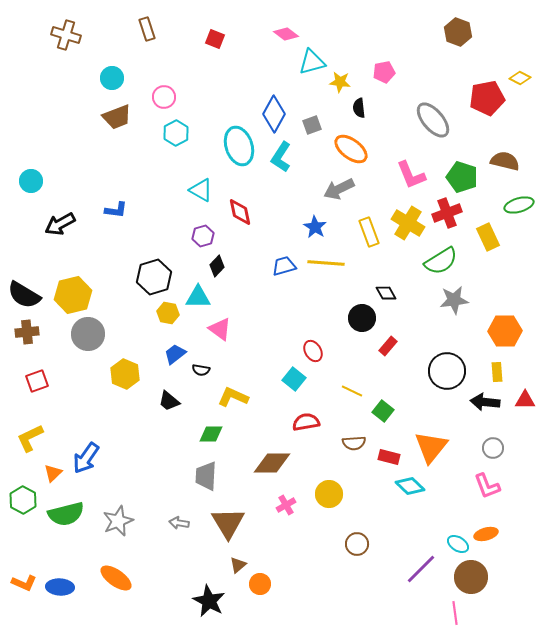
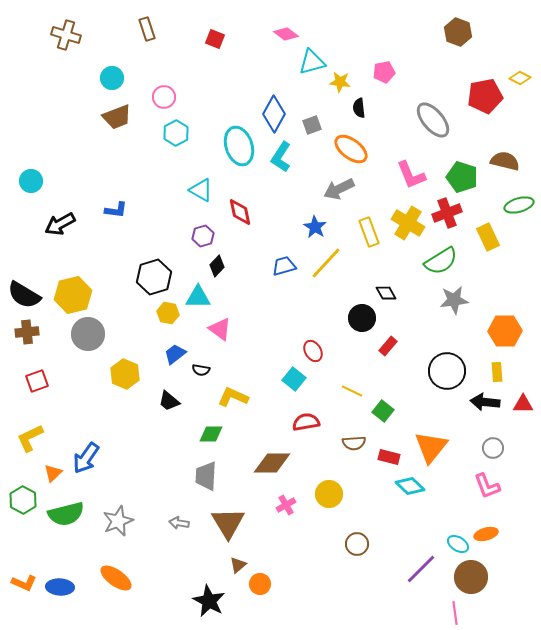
red pentagon at (487, 98): moved 2 px left, 2 px up
yellow line at (326, 263): rotated 51 degrees counterclockwise
red triangle at (525, 400): moved 2 px left, 4 px down
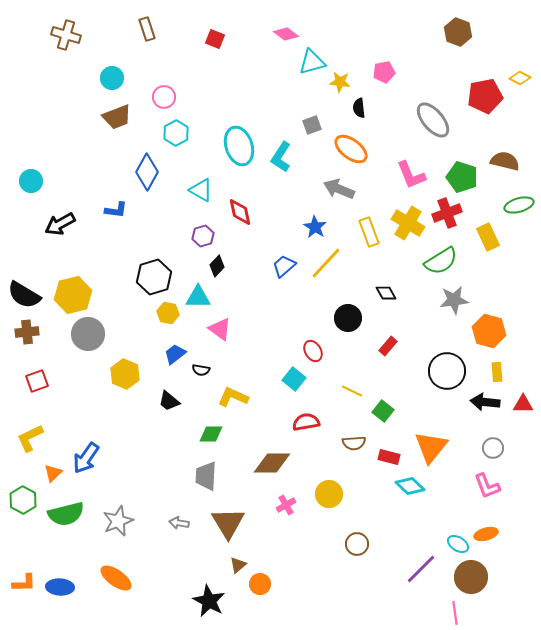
blue diamond at (274, 114): moved 127 px left, 58 px down
gray arrow at (339, 189): rotated 48 degrees clockwise
blue trapezoid at (284, 266): rotated 25 degrees counterclockwise
black circle at (362, 318): moved 14 px left
orange hexagon at (505, 331): moved 16 px left; rotated 16 degrees clockwise
orange L-shape at (24, 583): rotated 25 degrees counterclockwise
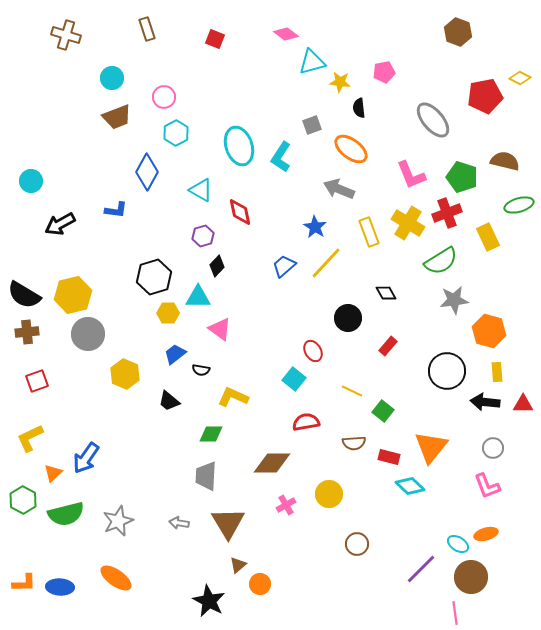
yellow hexagon at (168, 313): rotated 10 degrees counterclockwise
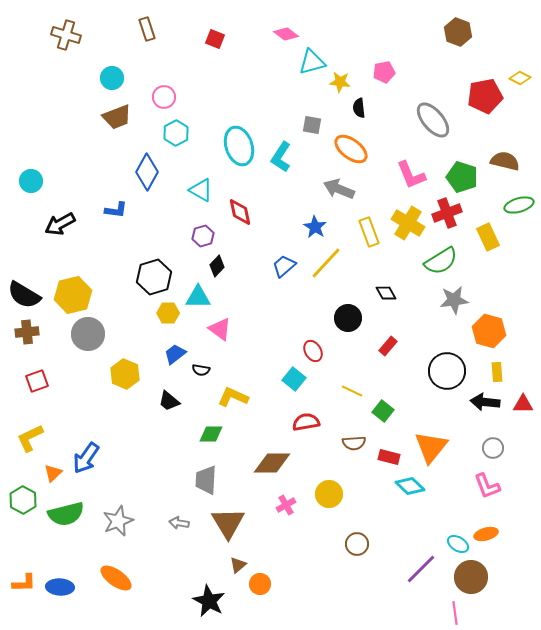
gray square at (312, 125): rotated 30 degrees clockwise
gray trapezoid at (206, 476): moved 4 px down
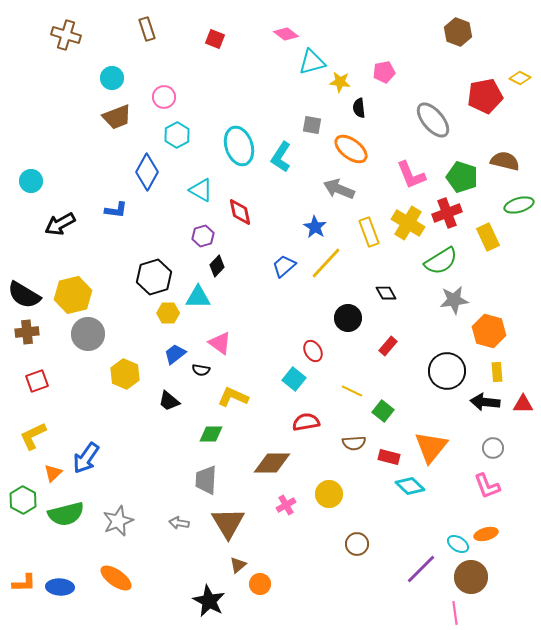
cyan hexagon at (176, 133): moved 1 px right, 2 px down
pink triangle at (220, 329): moved 14 px down
yellow L-shape at (30, 438): moved 3 px right, 2 px up
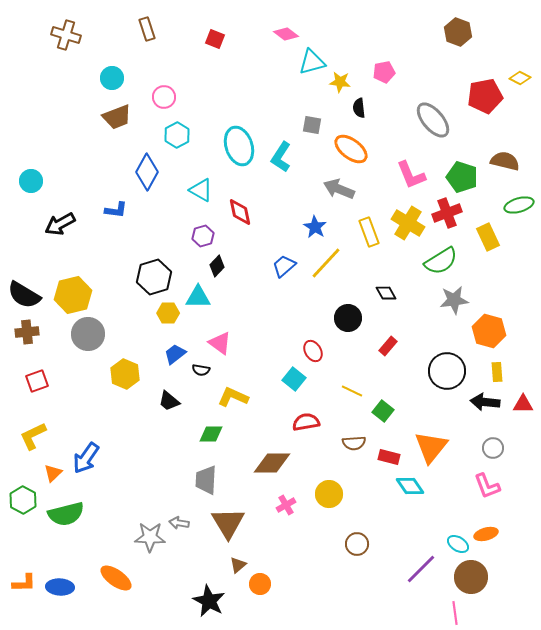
cyan diamond at (410, 486): rotated 12 degrees clockwise
gray star at (118, 521): moved 32 px right, 16 px down; rotated 24 degrees clockwise
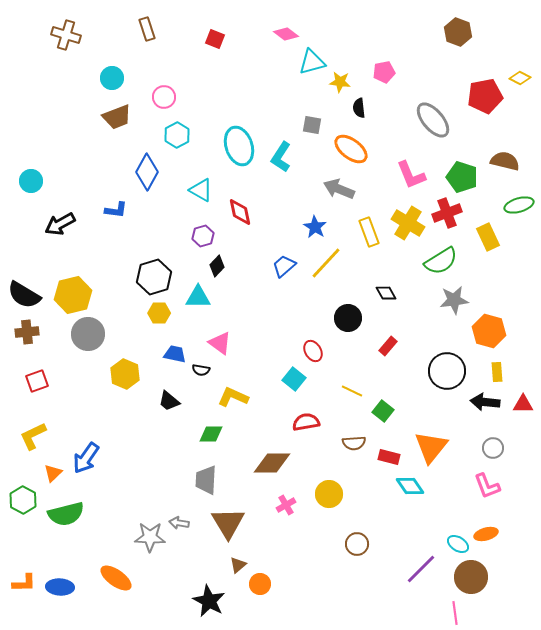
yellow hexagon at (168, 313): moved 9 px left
blue trapezoid at (175, 354): rotated 50 degrees clockwise
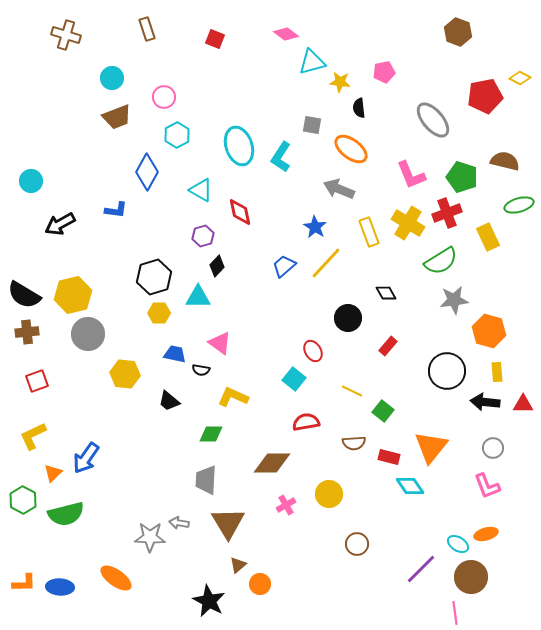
yellow hexagon at (125, 374): rotated 16 degrees counterclockwise
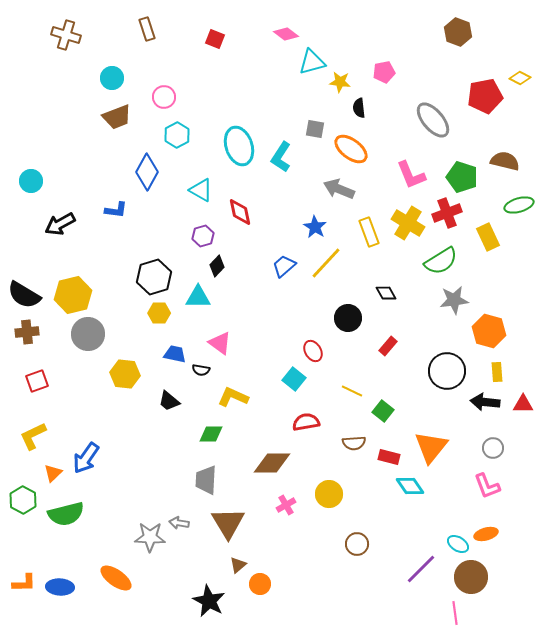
gray square at (312, 125): moved 3 px right, 4 px down
